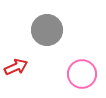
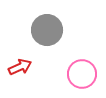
red arrow: moved 4 px right
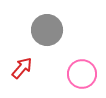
red arrow: moved 2 px right, 1 px down; rotated 25 degrees counterclockwise
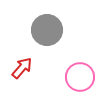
pink circle: moved 2 px left, 3 px down
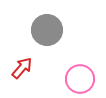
pink circle: moved 2 px down
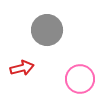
red arrow: rotated 35 degrees clockwise
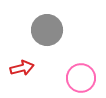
pink circle: moved 1 px right, 1 px up
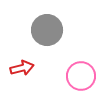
pink circle: moved 2 px up
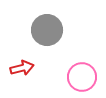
pink circle: moved 1 px right, 1 px down
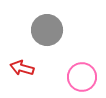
red arrow: rotated 150 degrees counterclockwise
